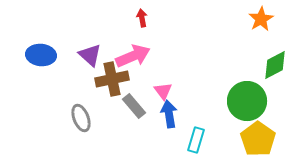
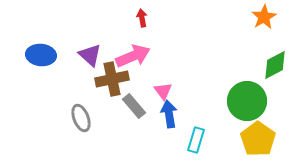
orange star: moved 3 px right, 2 px up
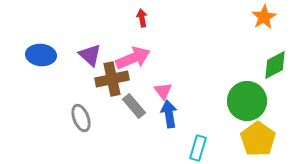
pink arrow: moved 2 px down
cyan rectangle: moved 2 px right, 8 px down
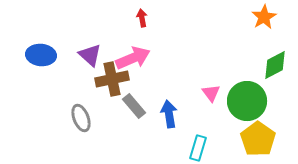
pink triangle: moved 48 px right, 2 px down
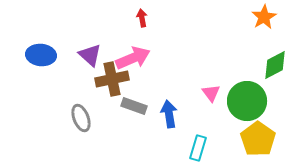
gray rectangle: rotated 30 degrees counterclockwise
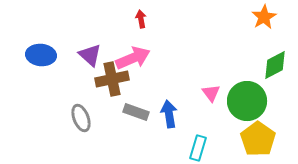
red arrow: moved 1 px left, 1 px down
gray rectangle: moved 2 px right, 6 px down
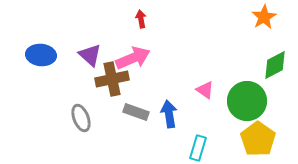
pink triangle: moved 6 px left, 3 px up; rotated 18 degrees counterclockwise
